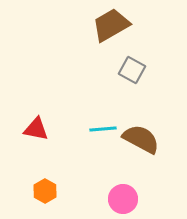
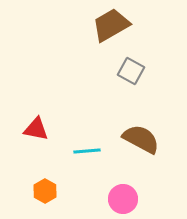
gray square: moved 1 px left, 1 px down
cyan line: moved 16 px left, 22 px down
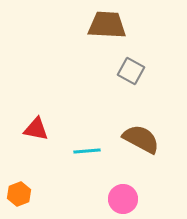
brown trapezoid: moved 4 px left; rotated 33 degrees clockwise
orange hexagon: moved 26 px left, 3 px down; rotated 10 degrees clockwise
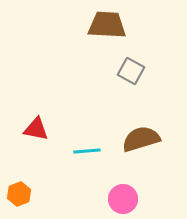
brown semicircle: rotated 45 degrees counterclockwise
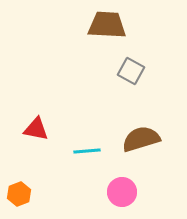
pink circle: moved 1 px left, 7 px up
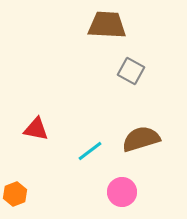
cyan line: moved 3 px right; rotated 32 degrees counterclockwise
orange hexagon: moved 4 px left
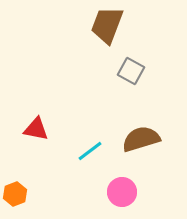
brown trapezoid: rotated 72 degrees counterclockwise
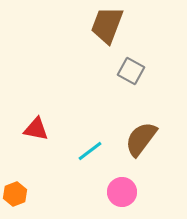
brown semicircle: rotated 36 degrees counterclockwise
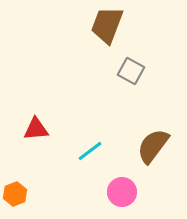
red triangle: rotated 16 degrees counterclockwise
brown semicircle: moved 12 px right, 7 px down
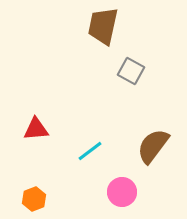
brown trapezoid: moved 4 px left, 1 px down; rotated 9 degrees counterclockwise
orange hexagon: moved 19 px right, 5 px down
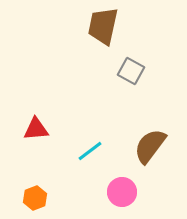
brown semicircle: moved 3 px left
orange hexagon: moved 1 px right, 1 px up
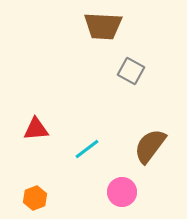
brown trapezoid: rotated 99 degrees counterclockwise
cyan line: moved 3 px left, 2 px up
